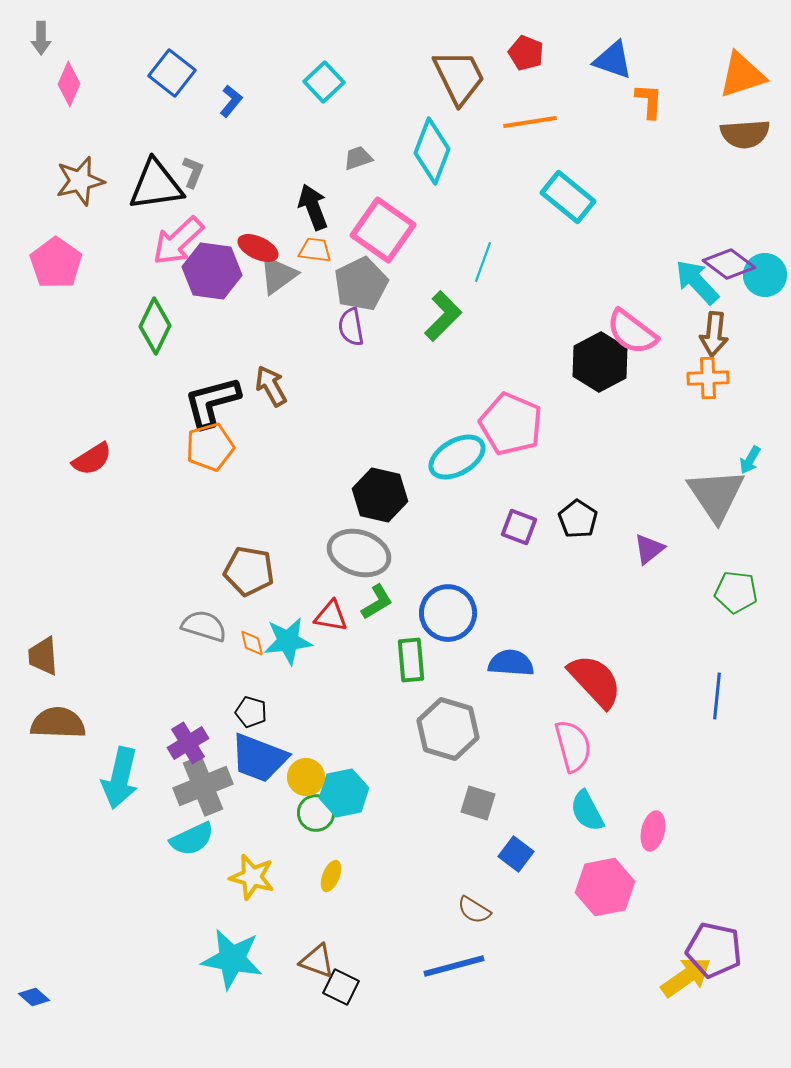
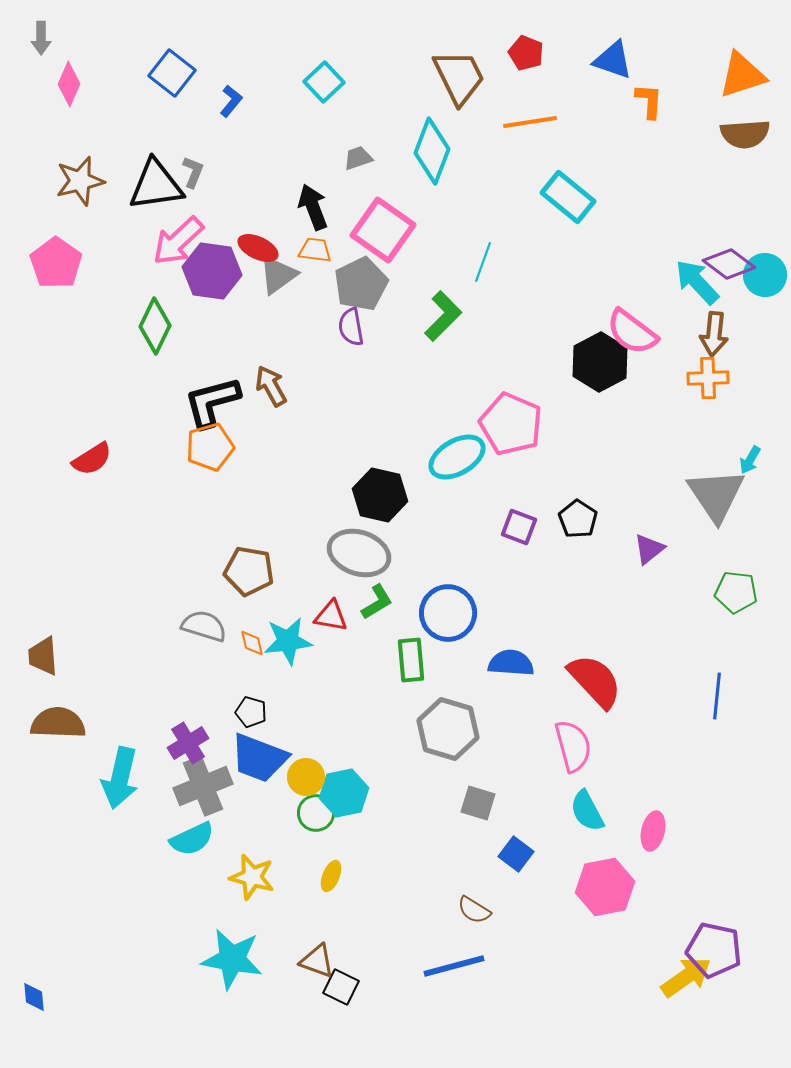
blue diamond at (34, 997): rotated 44 degrees clockwise
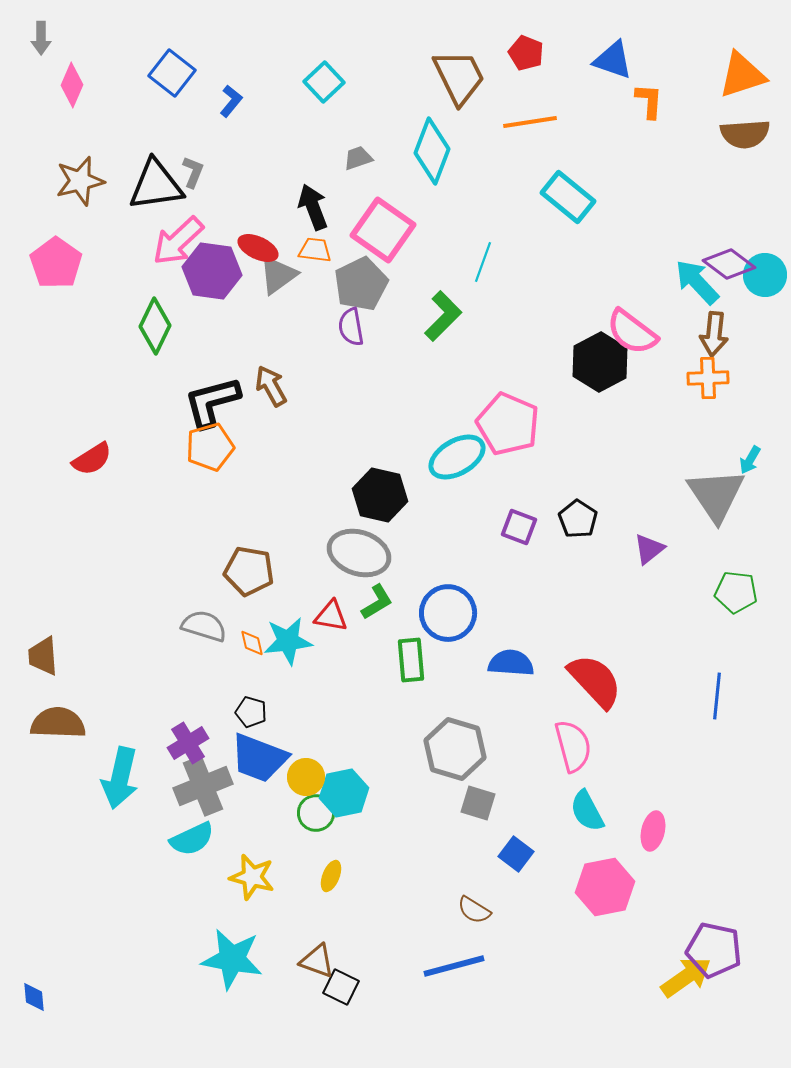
pink diamond at (69, 84): moved 3 px right, 1 px down
pink pentagon at (511, 424): moved 3 px left
gray hexagon at (448, 729): moved 7 px right, 20 px down
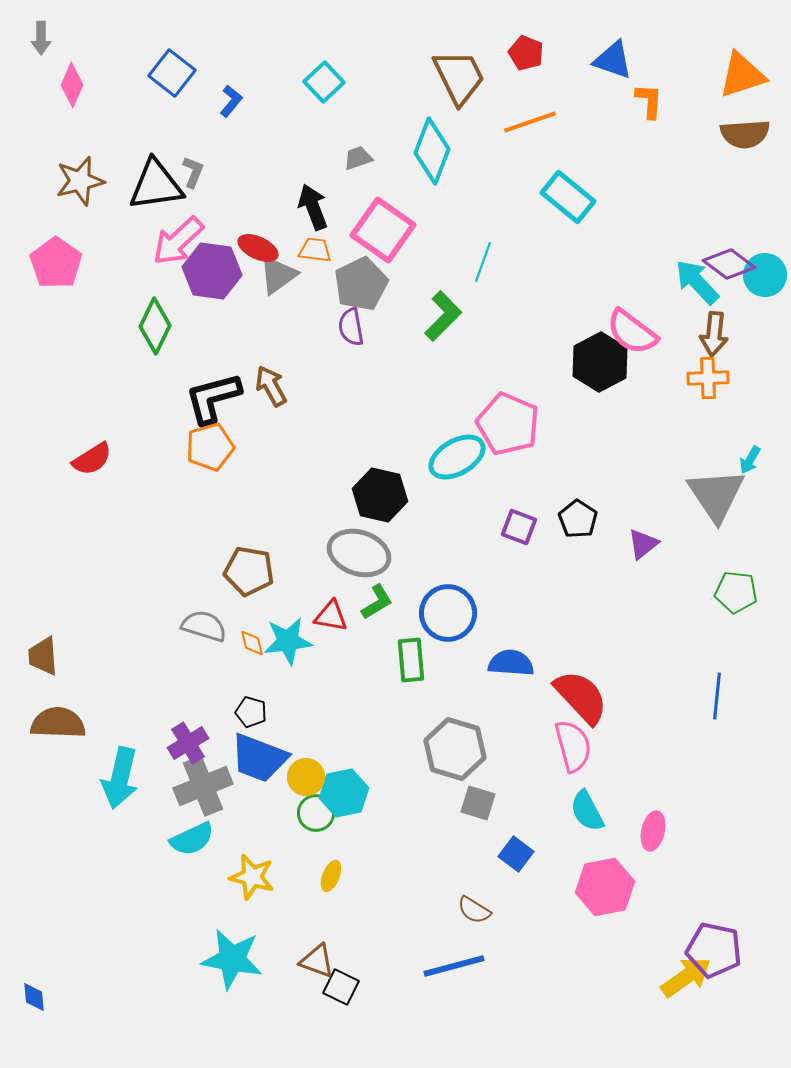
orange line at (530, 122): rotated 10 degrees counterclockwise
black L-shape at (212, 402): moved 1 px right, 4 px up
purple triangle at (649, 549): moved 6 px left, 5 px up
red semicircle at (595, 681): moved 14 px left, 16 px down
